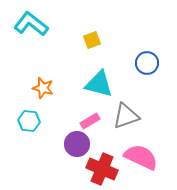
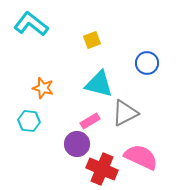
gray triangle: moved 1 px left, 3 px up; rotated 8 degrees counterclockwise
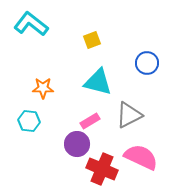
cyan triangle: moved 1 px left, 2 px up
orange star: rotated 15 degrees counterclockwise
gray triangle: moved 4 px right, 2 px down
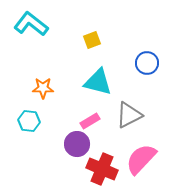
pink semicircle: moved 2 px down; rotated 72 degrees counterclockwise
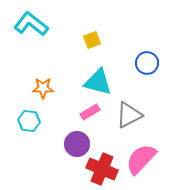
pink rectangle: moved 9 px up
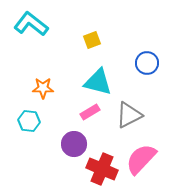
purple circle: moved 3 px left
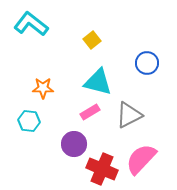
yellow square: rotated 18 degrees counterclockwise
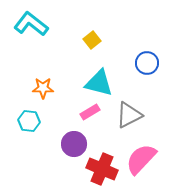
cyan triangle: moved 1 px right, 1 px down
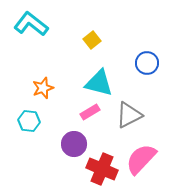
orange star: rotated 20 degrees counterclockwise
